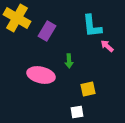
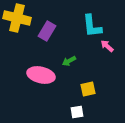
yellow cross: rotated 16 degrees counterclockwise
green arrow: rotated 64 degrees clockwise
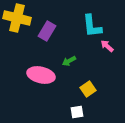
yellow square: rotated 21 degrees counterclockwise
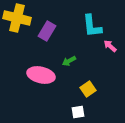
pink arrow: moved 3 px right
white square: moved 1 px right
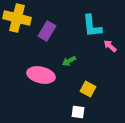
yellow square: rotated 28 degrees counterclockwise
white square: rotated 16 degrees clockwise
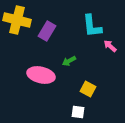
yellow cross: moved 2 px down
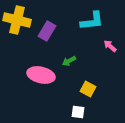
cyan L-shape: moved 5 px up; rotated 90 degrees counterclockwise
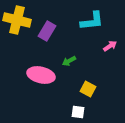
pink arrow: rotated 104 degrees clockwise
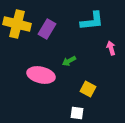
yellow cross: moved 4 px down
purple rectangle: moved 2 px up
pink arrow: moved 1 px right, 2 px down; rotated 72 degrees counterclockwise
white square: moved 1 px left, 1 px down
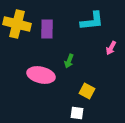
purple rectangle: rotated 30 degrees counterclockwise
pink arrow: rotated 136 degrees counterclockwise
green arrow: rotated 40 degrees counterclockwise
yellow square: moved 1 px left, 2 px down
